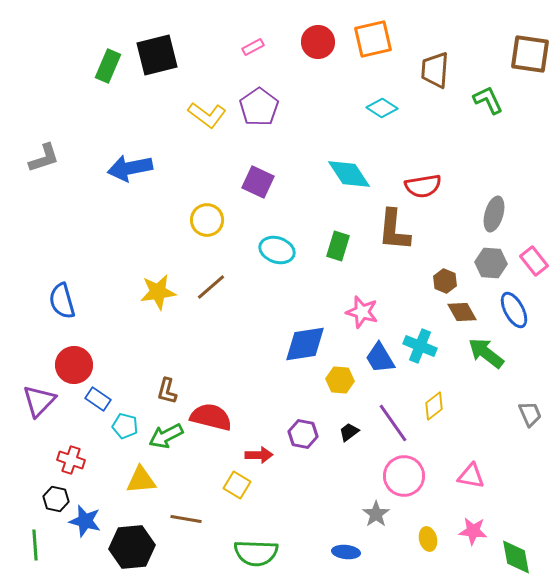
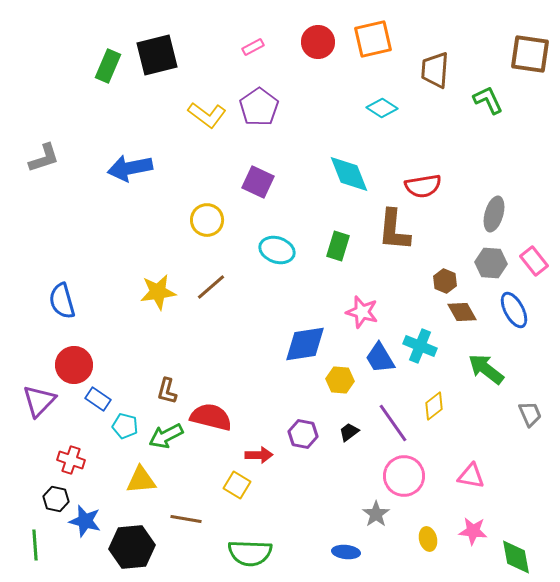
cyan diamond at (349, 174): rotated 12 degrees clockwise
green arrow at (486, 353): moved 16 px down
green semicircle at (256, 553): moved 6 px left
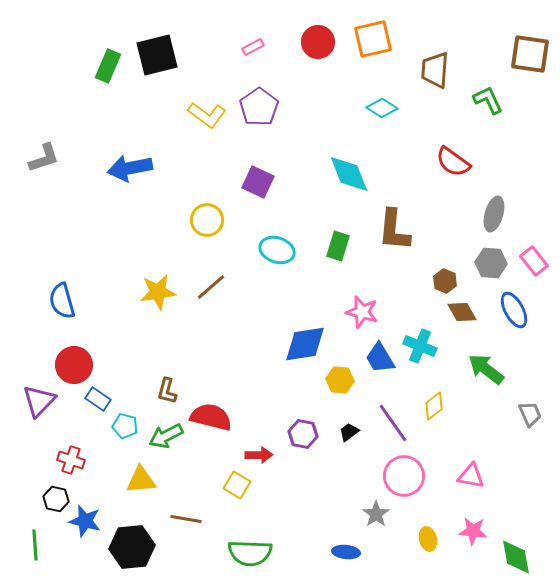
red semicircle at (423, 186): moved 30 px right, 24 px up; rotated 45 degrees clockwise
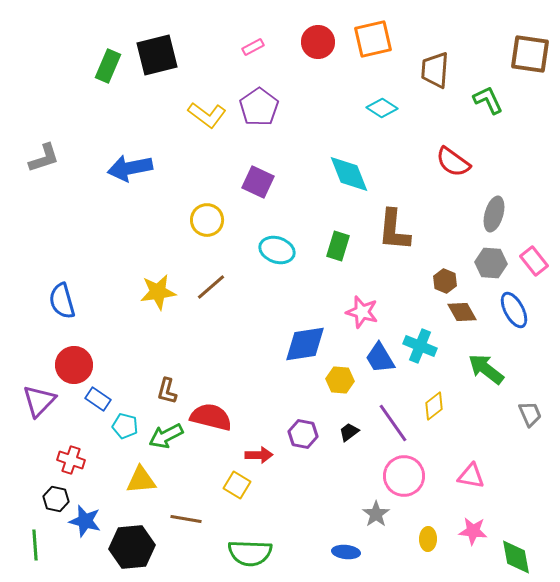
yellow ellipse at (428, 539): rotated 15 degrees clockwise
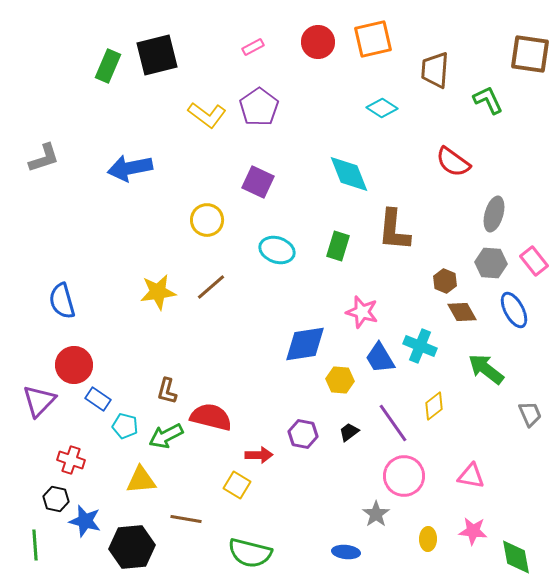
green semicircle at (250, 553): rotated 12 degrees clockwise
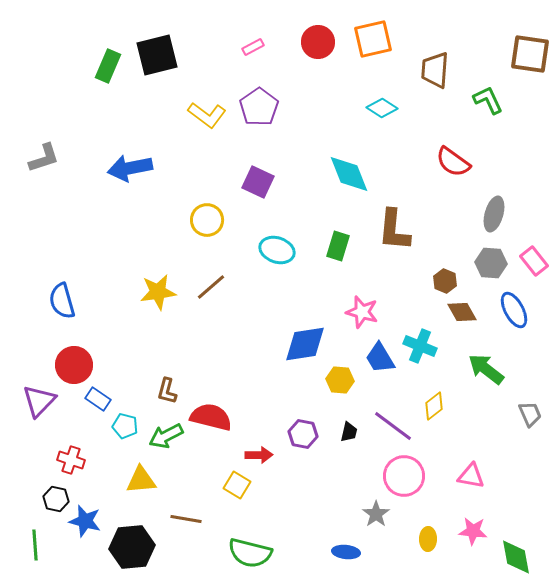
purple line at (393, 423): moved 3 px down; rotated 18 degrees counterclockwise
black trapezoid at (349, 432): rotated 140 degrees clockwise
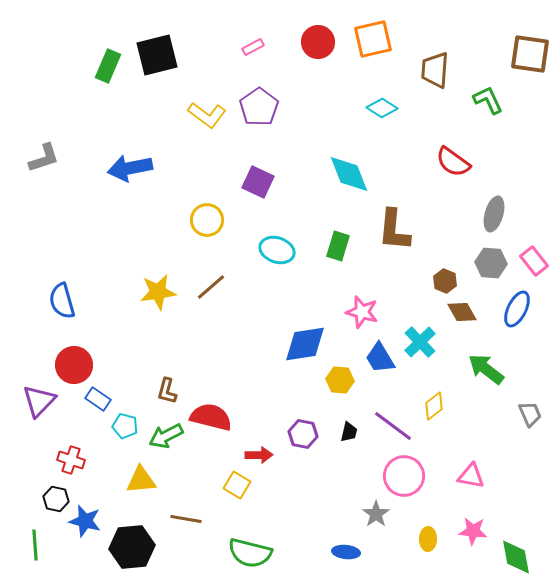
blue ellipse at (514, 310): moved 3 px right, 1 px up; rotated 54 degrees clockwise
cyan cross at (420, 346): moved 4 px up; rotated 24 degrees clockwise
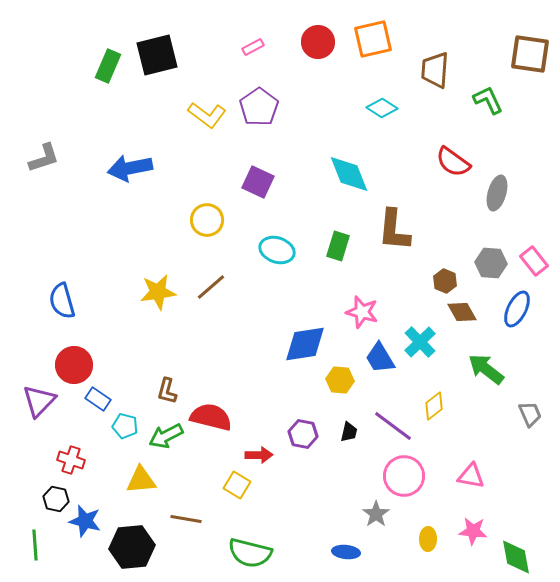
gray ellipse at (494, 214): moved 3 px right, 21 px up
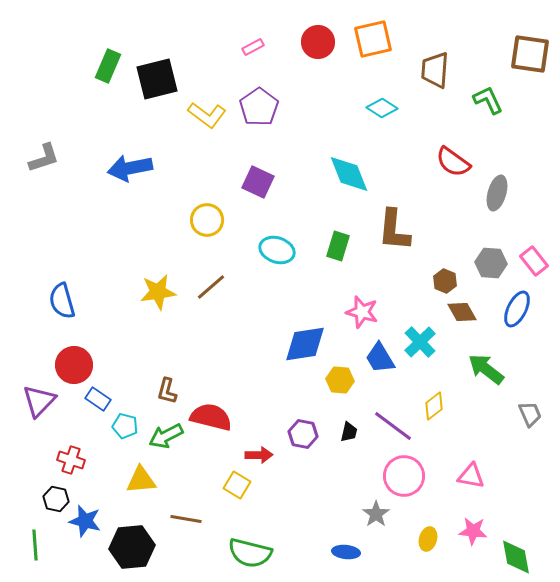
black square at (157, 55): moved 24 px down
yellow ellipse at (428, 539): rotated 15 degrees clockwise
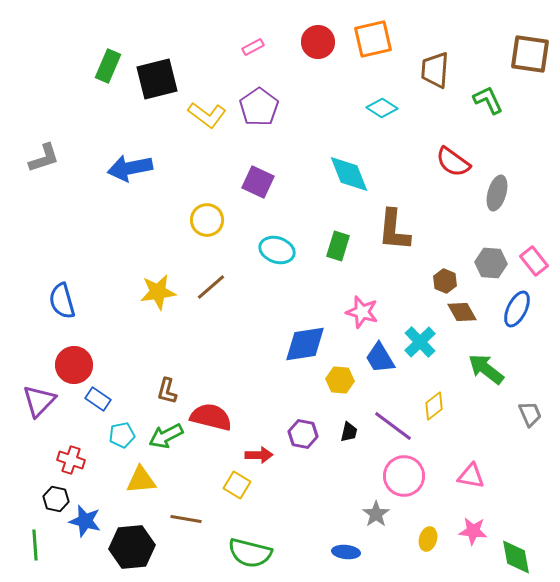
cyan pentagon at (125, 426): moved 3 px left, 9 px down; rotated 25 degrees counterclockwise
